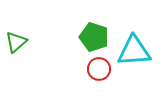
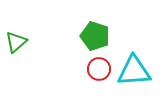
green pentagon: moved 1 px right, 1 px up
cyan triangle: moved 20 px down
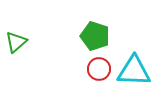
cyan triangle: rotated 6 degrees clockwise
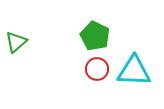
green pentagon: rotated 8 degrees clockwise
red circle: moved 2 px left
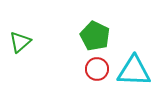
green triangle: moved 4 px right
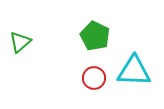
red circle: moved 3 px left, 9 px down
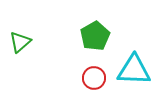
green pentagon: rotated 16 degrees clockwise
cyan triangle: moved 1 px up
